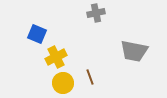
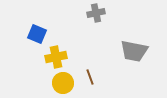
yellow cross: rotated 15 degrees clockwise
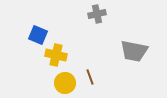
gray cross: moved 1 px right, 1 px down
blue square: moved 1 px right, 1 px down
yellow cross: moved 2 px up; rotated 25 degrees clockwise
yellow circle: moved 2 px right
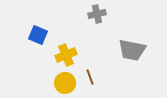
gray trapezoid: moved 2 px left, 1 px up
yellow cross: moved 10 px right; rotated 35 degrees counterclockwise
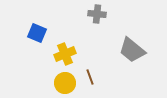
gray cross: rotated 18 degrees clockwise
blue square: moved 1 px left, 2 px up
gray trapezoid: rotated 28 degrees clockwise
yellow cross: moved 1 px left, 1 px up
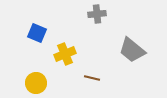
gray cross: rotated 12 degrees counterclockwise
brown line: moved 2 px right, 1 px down; rotated 56 degrees counterclockwise
yellow circle: moved 29 px left
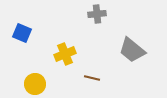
blue square: moved 15 px left
yellow circle: moved 1 px left, 1 px down
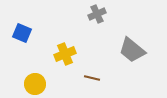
gray cross: rotated 18 degrees counterclockwise
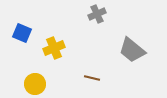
yellow cross: moved 11 px left, 6 px up
